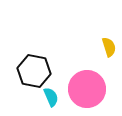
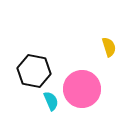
pink circle: moved 5 px left
cyan semicircle: moved 4 px down
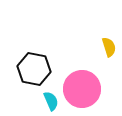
black hexagon: moved 2 px up
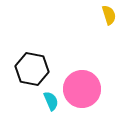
yellow semicircle: moved 32 px up
black hexagon: moved 2 px left
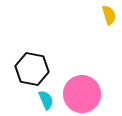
pink circle: moved 5 px down
cyan semicircle: moved 5 px left, 1 px up
